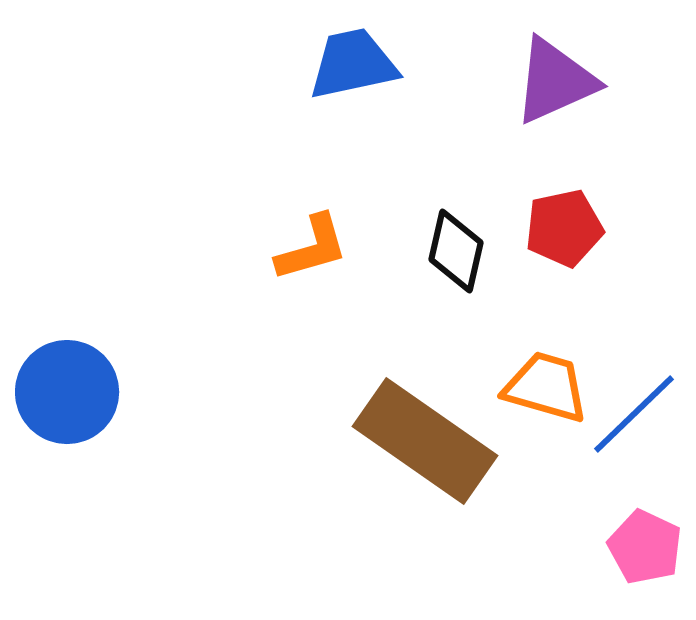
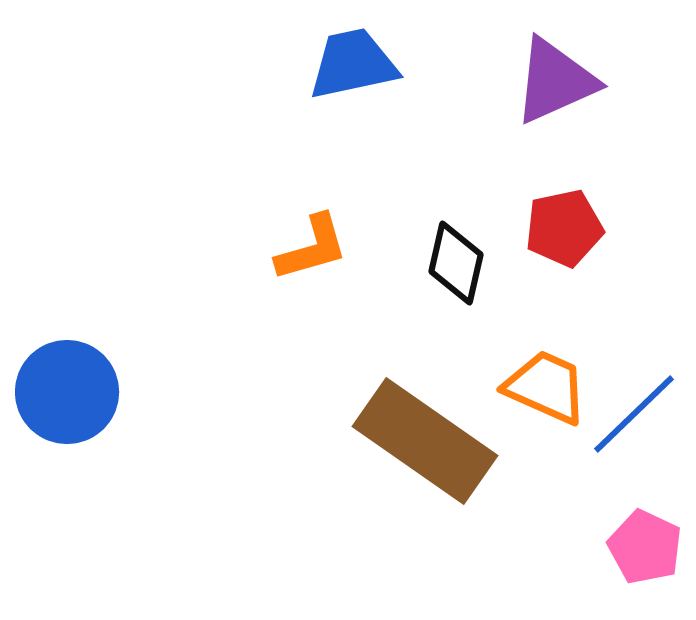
black diamond: moved 12 px down
orange trapezoid: rotated 8 degrees clockwise
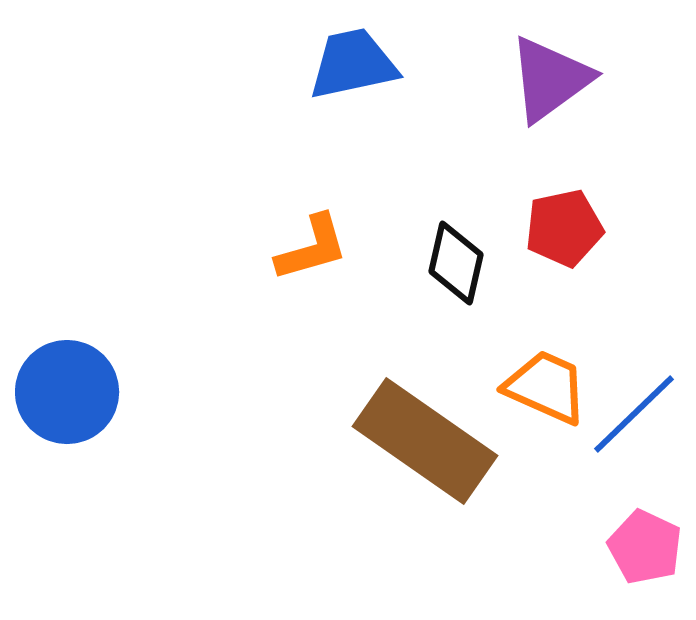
purple triangle: moved 5 px left, 2 px up; rotated 12 degrees counterclockwise
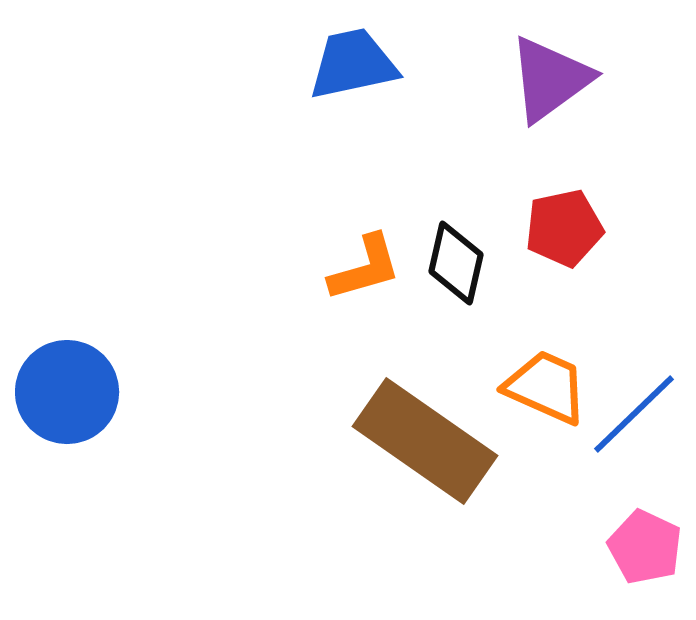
orange L-shape: moved 53 px right, 20 px down
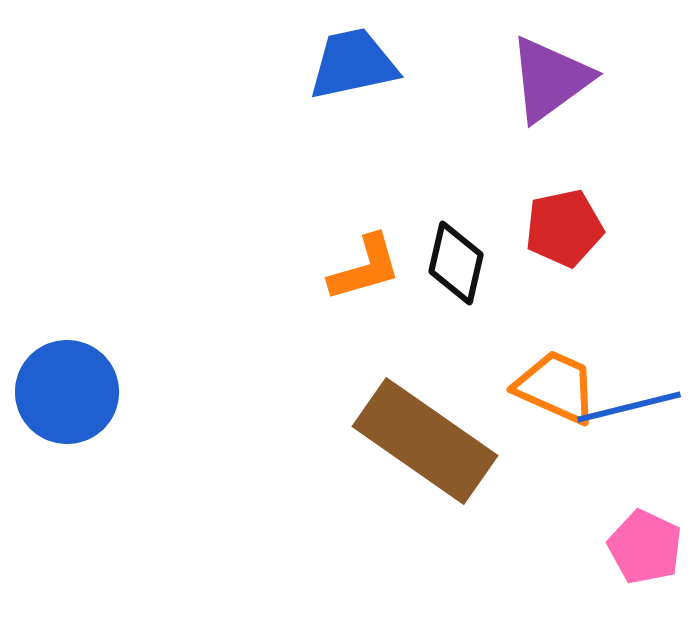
orange trapezoid: moved 10 px right
blue line: moved 5 px left, 7 px up; rotated 30 degrees clockwise
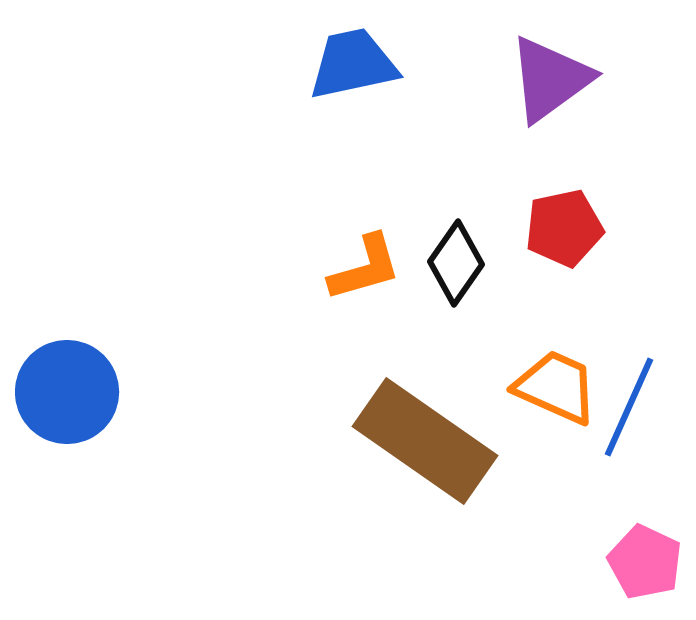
black diamond: rotated 22 degrees clockwise
blue line: rotated 52 degrees counterclockwise
pink pentagon: moved 15 px down
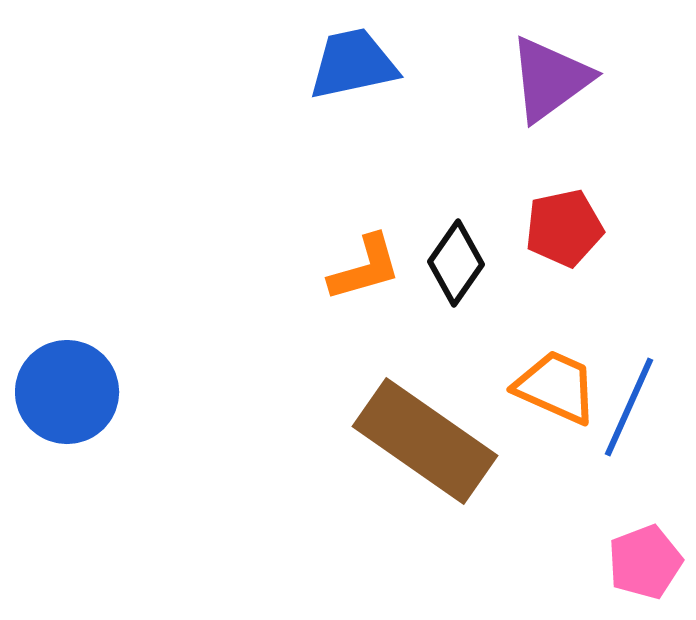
pink pentagon: rotated 26 degrees clockwise
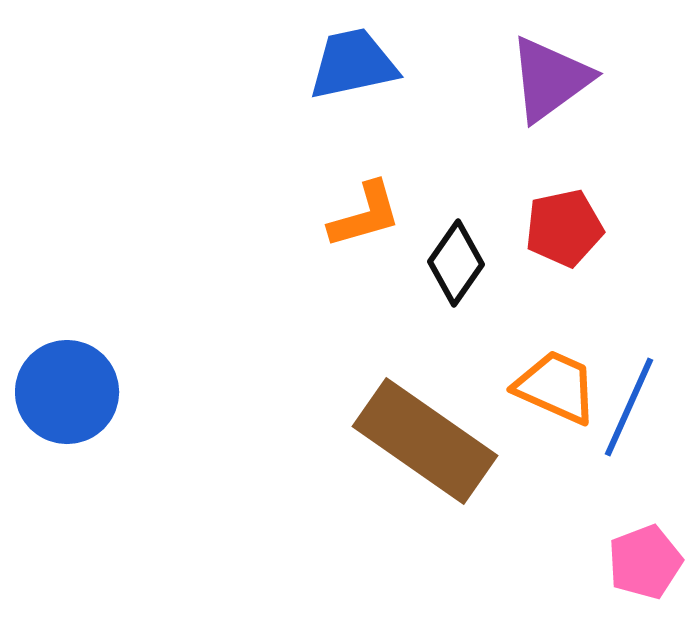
orange L-shape: moved 53 px up
